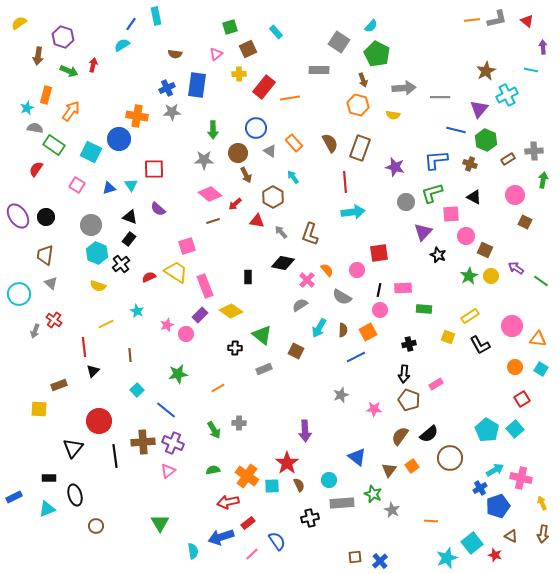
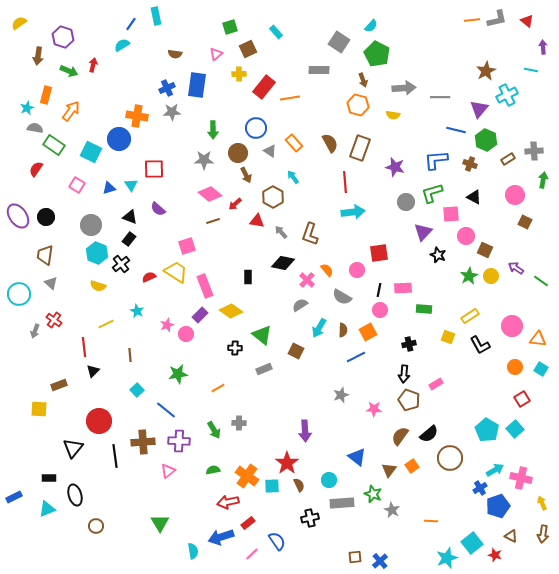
purple cross at (173, 443): moved 6 px right, 2 px up; rotated 20 degrees counterclockwise
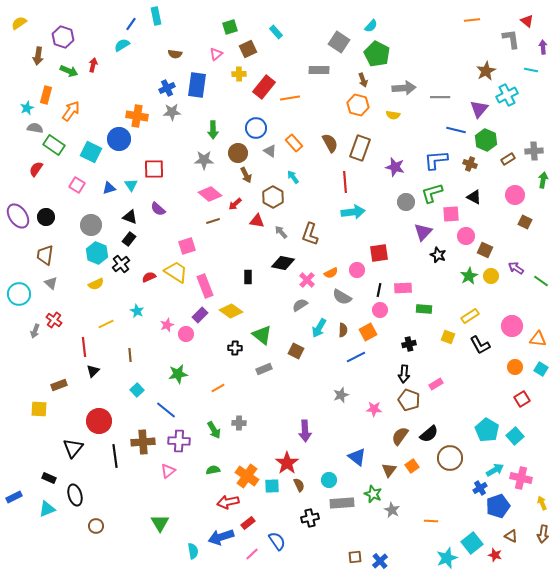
gray L-shape at (497, 19): moved 14 px right, 20 px down; rotated 85 degrees counterclockwise
orange semicircle at (327, 270): moved 4 px right, 3 px down; rotated 104 degrees clockwise
yellow semicircle at (98, 286): moved 2 px left, 2 px up; rotated 42 degrees counterclockwise
cyan square at (515, 429): moved 7 px down
black rectangle at (49, 478): rotated 24 degrees clockwise
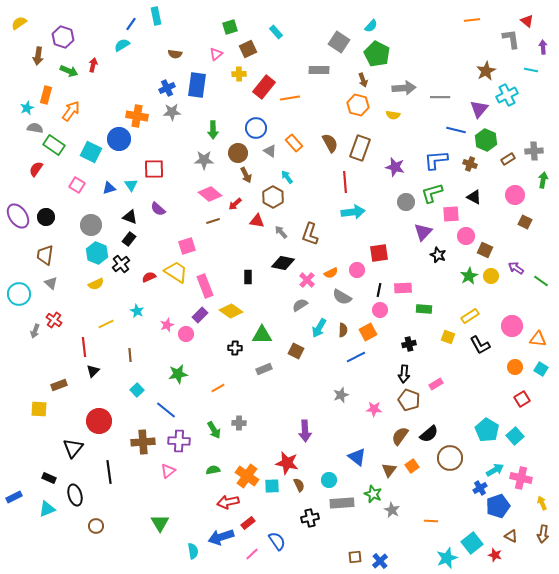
cyan arrow at (293, 177): moved 6 px left
green triangle at (262, 335): rotated 40 degrees counterclockwise
black line at (115, 456): moved 6 px left, 16 px down
red star at (287, 463): rotated 25 degrees counterclockwise
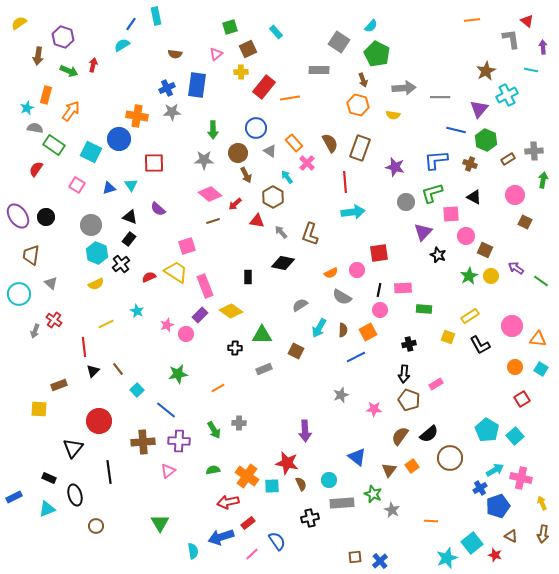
yellow cross at (239, 74): moved 2 px right, 2 px up
red square at (154, 169): moved 6 px up
brown trapezoid at (45, 255): moved 14 px left
pink cross at (307, 280): moved 117 px up
brown line at (130, 355): moved 12 px left, 14 px down; rotated 32 degrees counterclockwise
brown semicircle at (299, 485): moved 2 px right, 1 px up
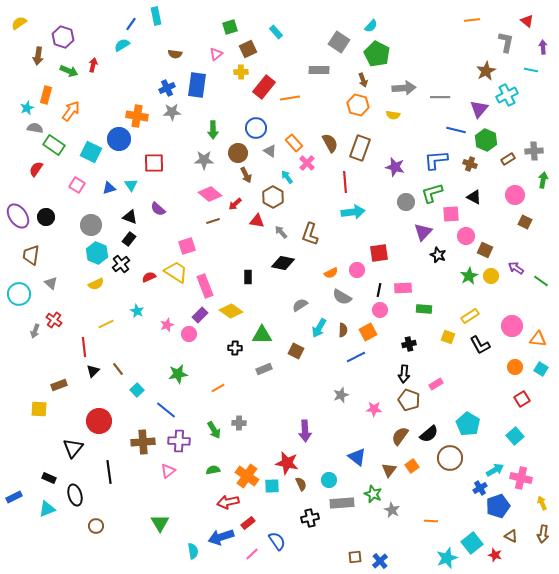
gray L-shape at (511, 39): moved 5 px left, 3 px down; rotated 20 degrees clockwise
pink circle at (186, 334): moved 3 px right
cyan pentagon at (487, 430): moved 19 px left, 6 px up
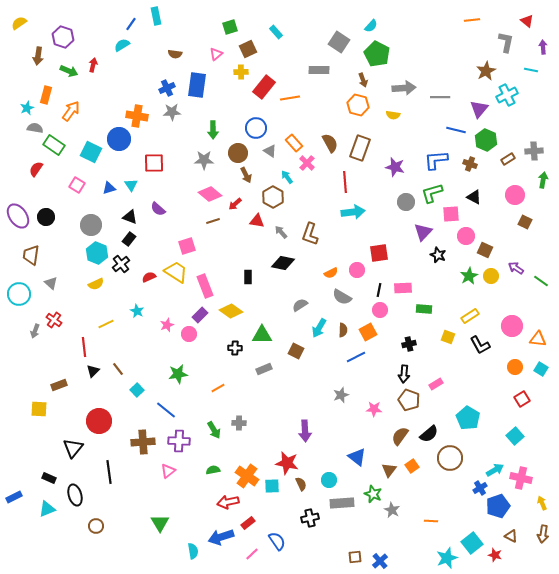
cyan pentagon at (468, 424): moved 6 px up
